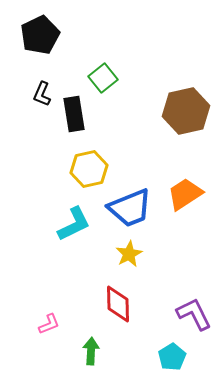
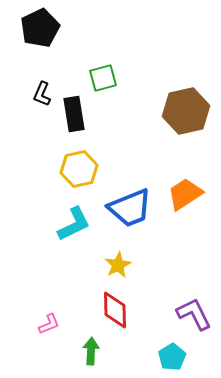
black pentagon: moved 7 px up
green square: rotated 24 degrees clockwise
yellow hexagon: moved 10 px left
yellow star: moved 11 px left, 11 px down
red diamond: moved 3 px left, 6 px down
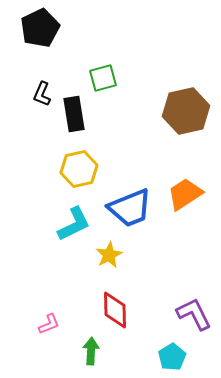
yellow star: moved 9 px left, 10 px up
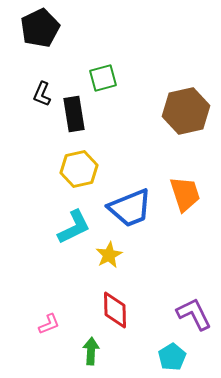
orange trapezoid: rotated 105 degrees clockwise
cyan L-shape: moved 3 px down
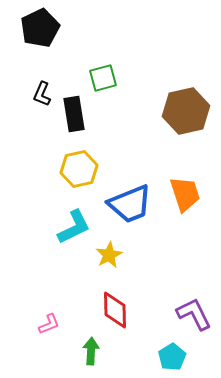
blue trapezoid: moved 4 px up
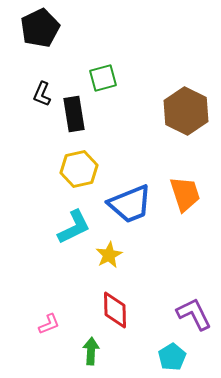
brown hexagon: rotated 21 degrees counterclockwise
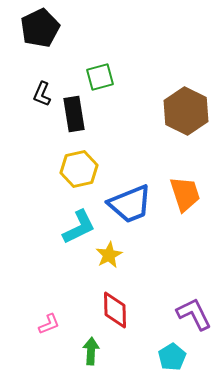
green square: moved 3 px left, 1 px up
cyan L-shape: moved 5 px right
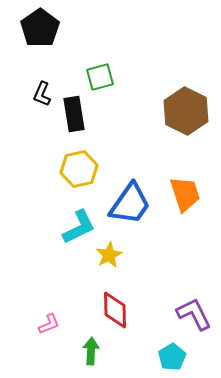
black pentagon: rotated 9 degrees counterclockwise
blue trapezoid: rotated 33 degrees counterclockwise
